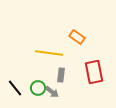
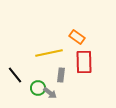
yellow line: rotated 20 degrees counterclockwise
red rectangle: moved 10 px left, 10 px up; rotated 10 degrees clockwise
black line: moved 13 px up
gray arrow: moved 2 px left, 1 px down
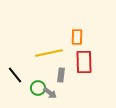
orange rectangle: rotated 56 degrees clockwise
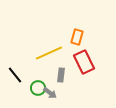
orange rectangle: rotated 14 degrees clockwise
yellow line: rotated 12 degrees counterclockwise
red rectangle: rotated 25 degrees counterclockwise
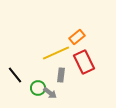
orange rectangle: rotated 35 degrees clockwise
yellow line: moved 7 px right
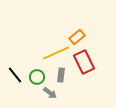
green circle: moved 1 px left, 11 px up
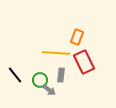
orange rectangle: rotated 28 degrees counterclockwise
yellow line: rotated 28 degrees clockwise
green circle: moved 3 px right, 3 px down
gray arrow: moved 1 px left, 3 px up
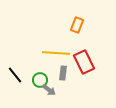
orange rectangle: moved 12 px up
gray rectangle: moved 2 px right, 2 px up
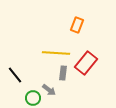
red rectangle: moved 2 px right, 1 px down; rotated 65 degrees clockwise
green circle: moved 7 px left, 18 px down
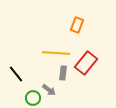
black line: moved 1 px right, 1 px up
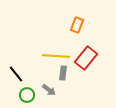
yellow line: moved 3 px down
red rectangle: moved 5 px up
green circle: moved 6 px left, 3 px up
